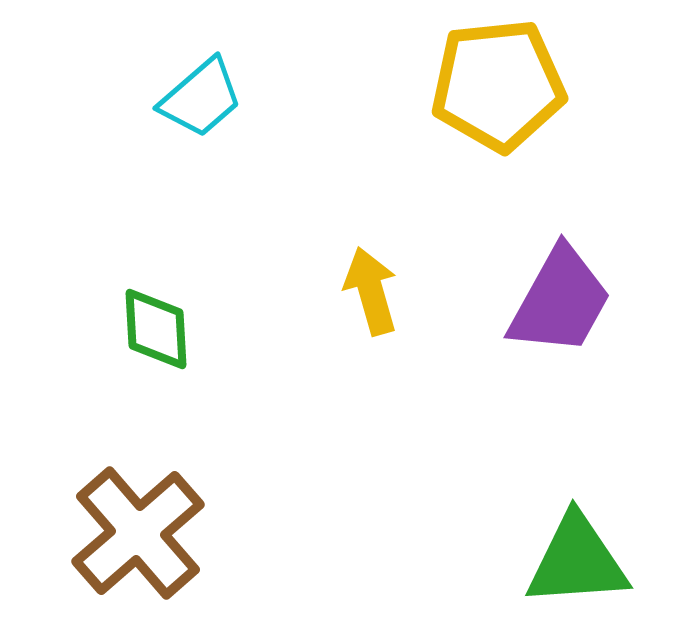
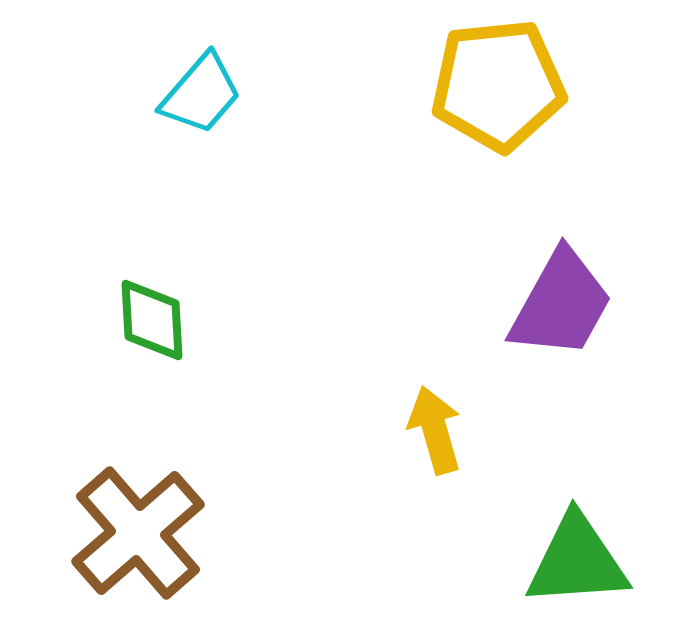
cyan trapezoid: moved 4 px up; rotated 8 degrees counterclockwise
yellow arrow: moved 64 px right, 139 px down
purple trapezoid: moved 1 px right, 3 px down
green diamond: moved 4 px left, 9 px up
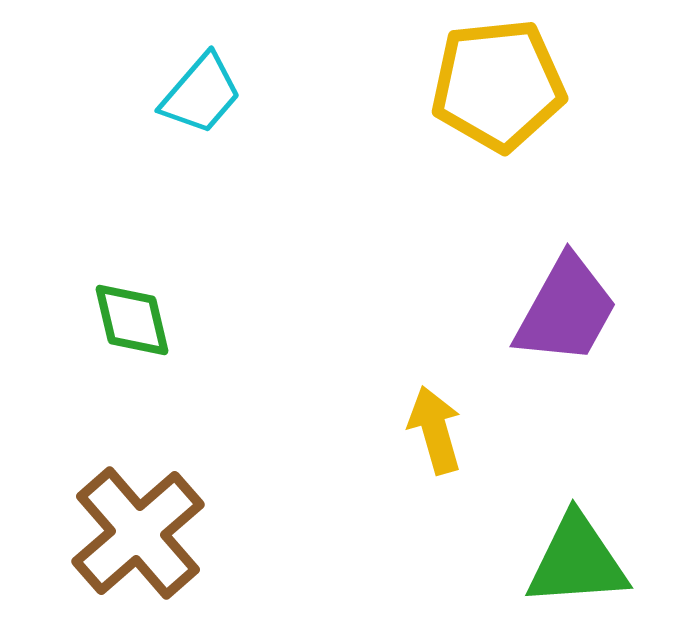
purple trapezoid: moved 5 px right, 6 px down
green diamond: moved 20 px left; rotated 10 degrees counterclockwise
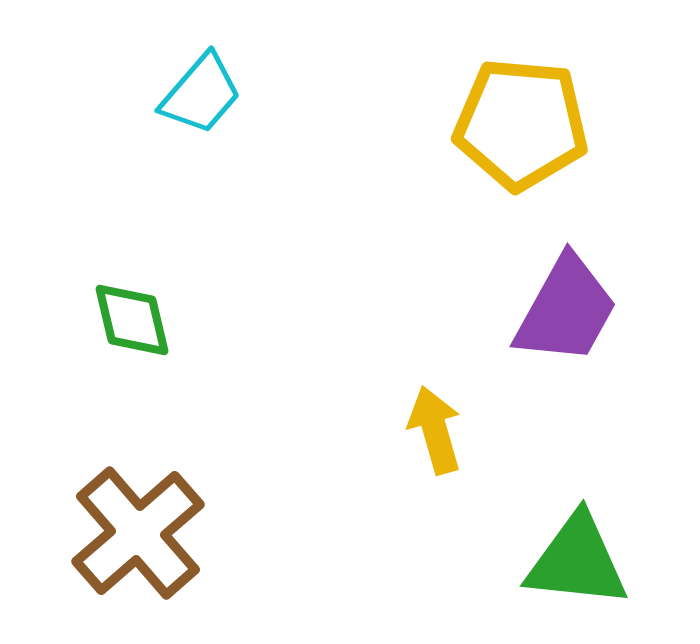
yellow pentagon: moved 23 px right, 39 px down; rotated 11 degrees clockwise
green triangle: rotated 10 degrees clockwise
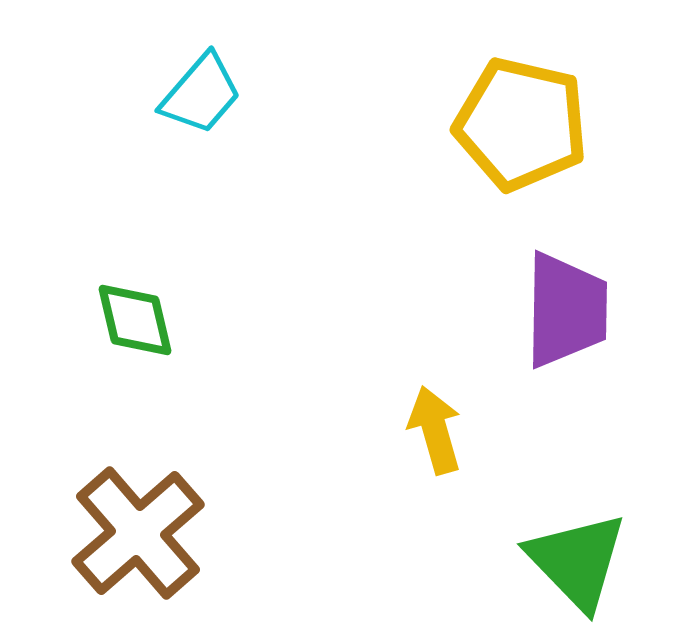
yellow pentagon: rotated 8 degrees clockwise
purple trapezoid: rotated 28 degrees counterclockwise
green diamond: moved 3 px right
green triangle: rotated 40 degrees clockwise
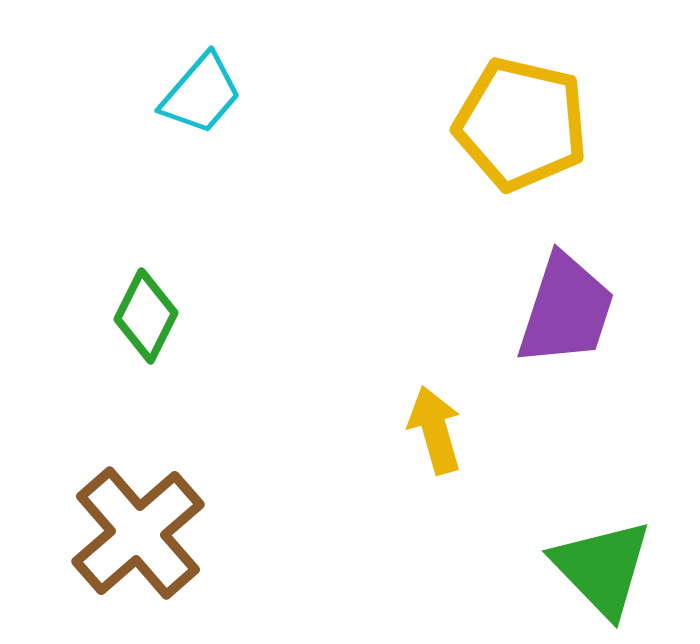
purple trapezoid: rotated 17 degrees clockwise
green diamond: moved 11 px right, 4 px up; rotated 40 degrees clockwise
green triangle: moved 25 px right, 7 px down
